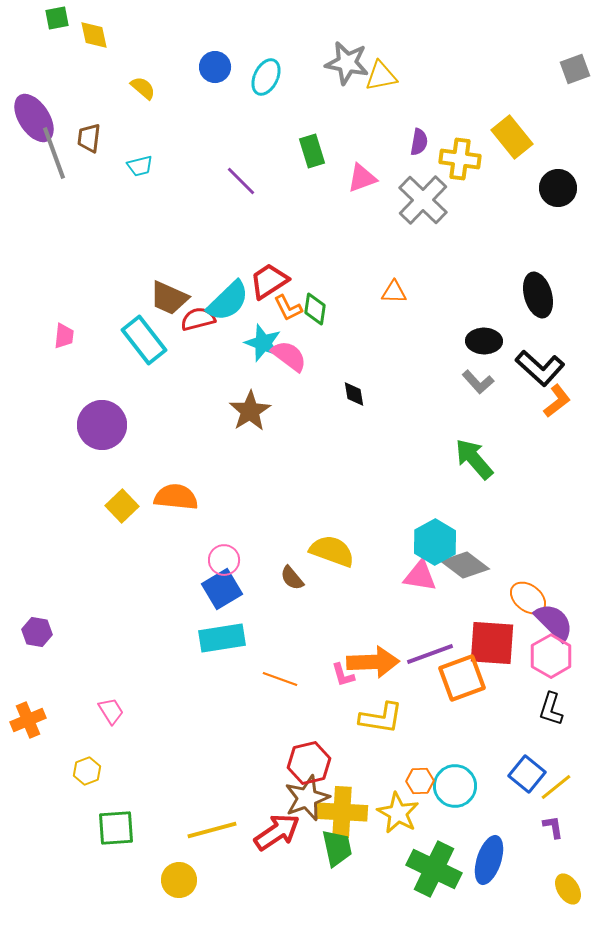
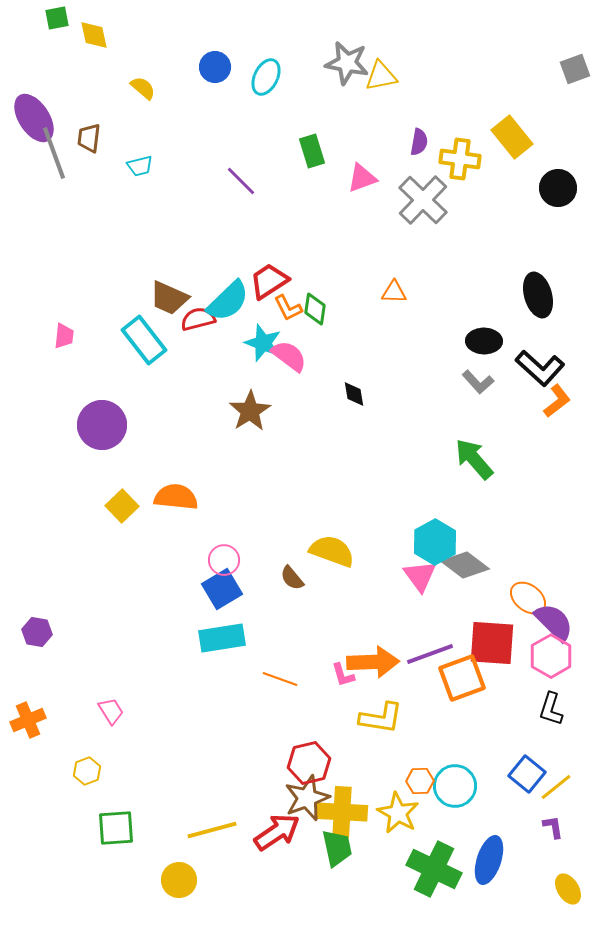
pink triangle at (420, 576): rotated 45 degrees clockwise
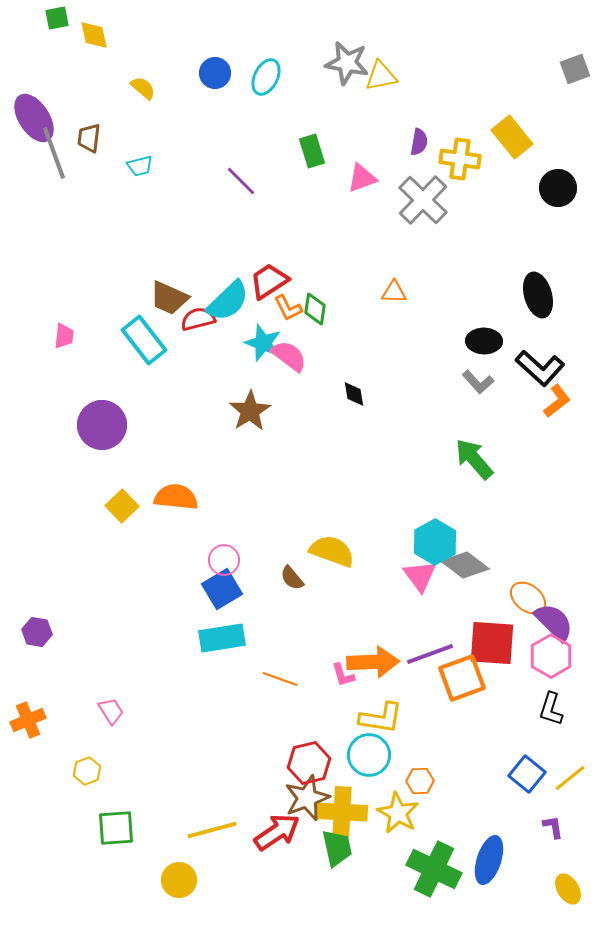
blue circle at (215, 67): moved 6 px down
cyan circle at (455, 786): moved 86 px left, 31 px up
yellow line at (556, 787): moved 14 px right, 9 px up
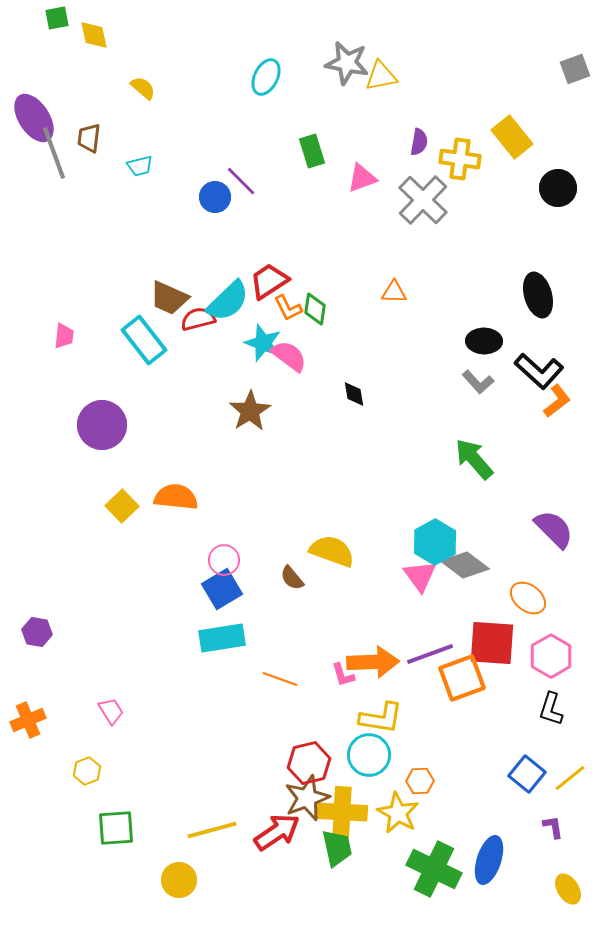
blue circle at (215, 73): moved 124 px down
black L-shape at (540, 368): moved 1 px left, 3 px down
purple semicircle at (554, 622): moved 93 px up
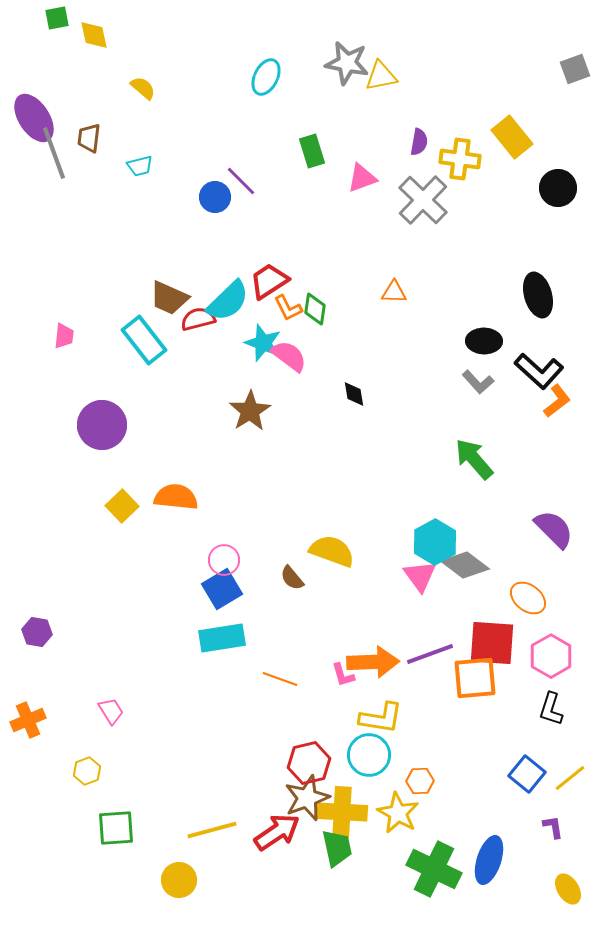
orange square at (462, 678): moved 13 px right; rotated 15 degrees clockwise
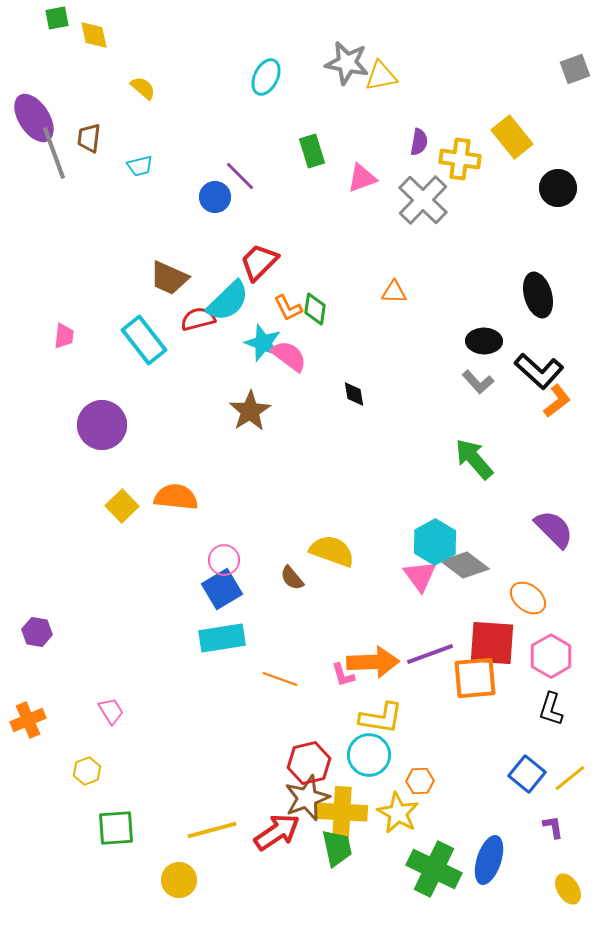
purple line at (241, 181): moved 1 px left, 5 px up
red trapezoid at (269, 281): moved 10 px left, 19 px up; rotated 12 degrees counterclockwise
brown trapezoid at (169, 298): moved 20 px up
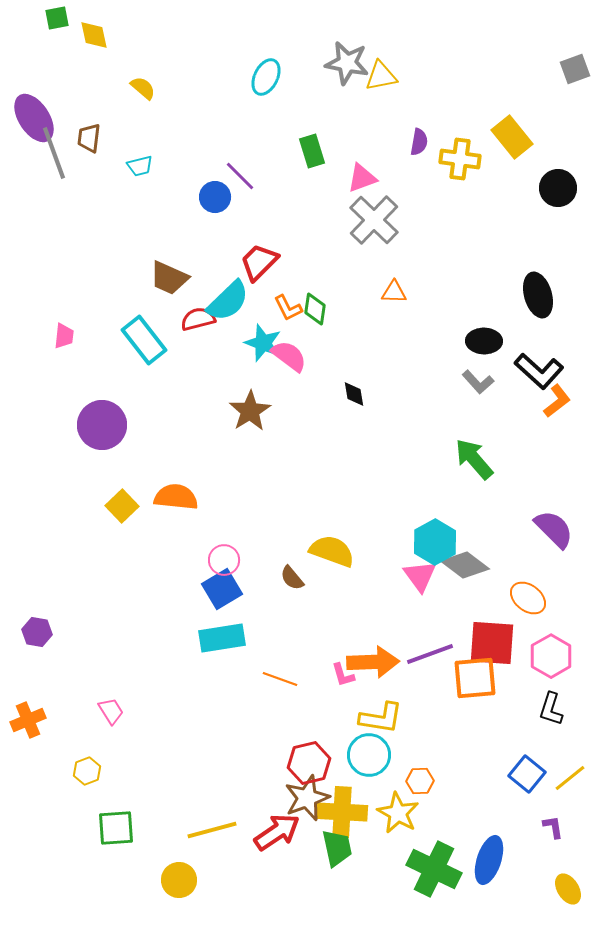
gray cross at (423, 200): moved 49 px left, 20 px down
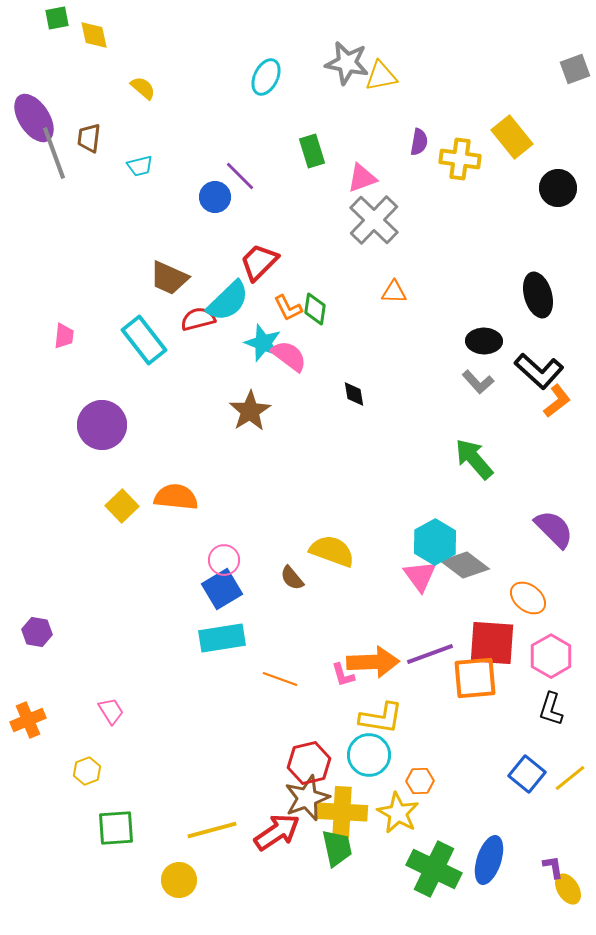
purple L-shape at (553, 827): moved 40 px down
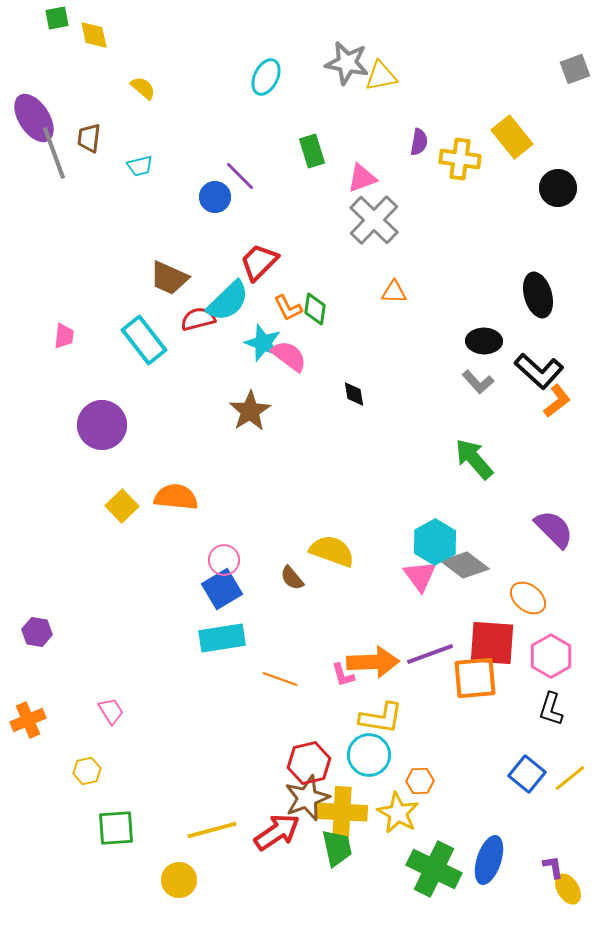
yellow hexagon at (87, 771): rotated 8 degrees clockwise
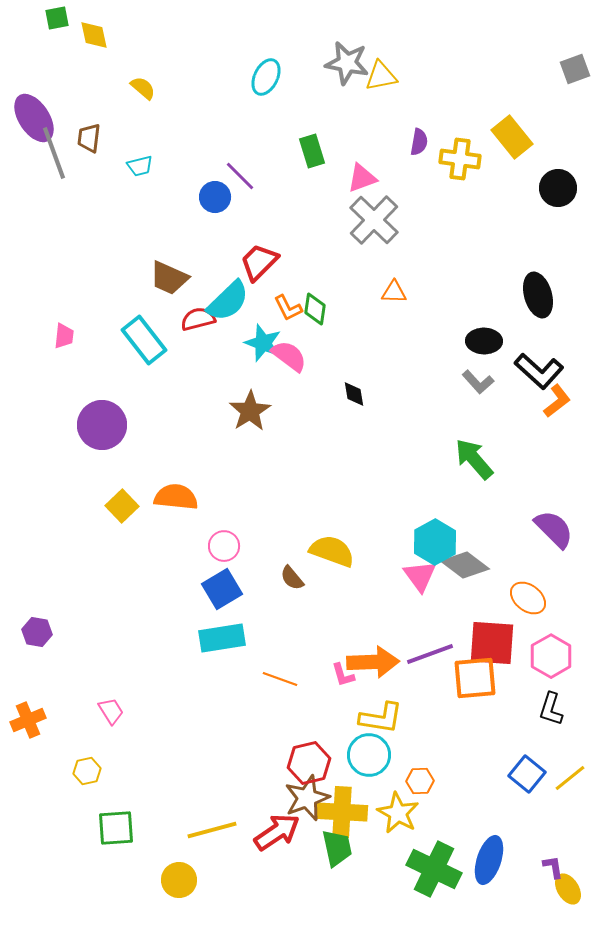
pink circle at (224, 560): moved 14 px up
